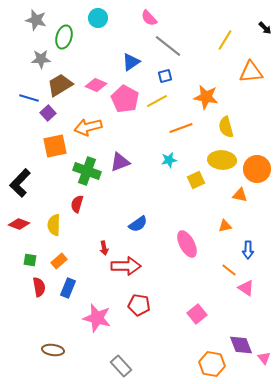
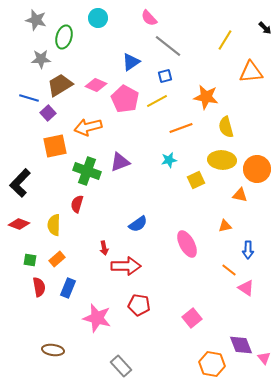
orange rectangle at (59, 261): moved 2 px left, 2 px up
pink square at (197, 314): moved 5 px left, 4 px down
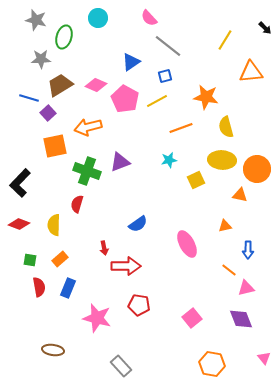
orange rectangle at (57, 259): moved 3 px right
pink triangle at (246, 288): rotated 48 degrees counterclockwise
purple diamond at (241, 345): moved 26 px up
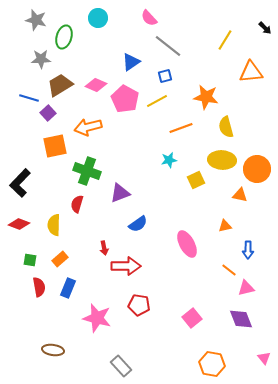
purple triangle at (120, 162): moved 31 px down
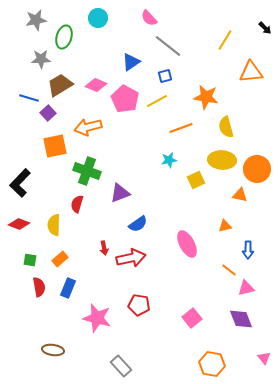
gray star at (36, 20): rotated 25 degrees counterclockwise
red arrow at (126, 266): moved 5 px right, 8 px up; rotated 12 degrees counterclockwise
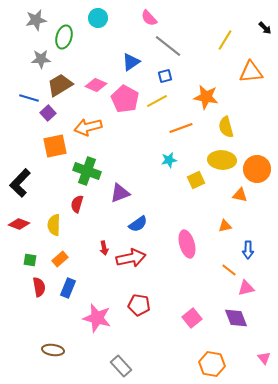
pink ellipse at (187, 244): rotated 12 degrees clockwise
purple diamond at (241, 319): moved 5 px left, 1 px up
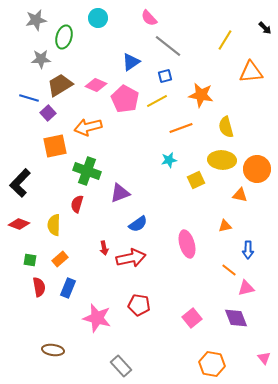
orange star at (206, 97): moved 5 px left, 2 px up
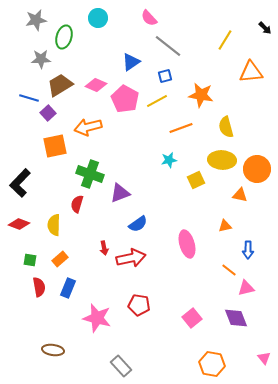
green cross at (87, 171): moved 3 px right, 3 px down
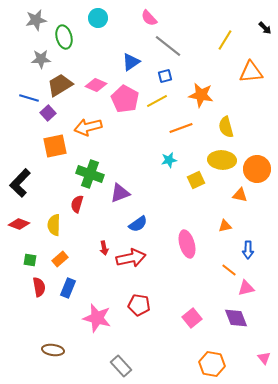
green ellipse at (64, 37): rotated 30 degrees counterclockwise
